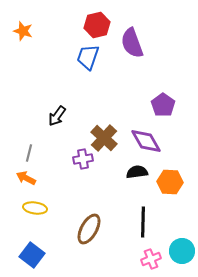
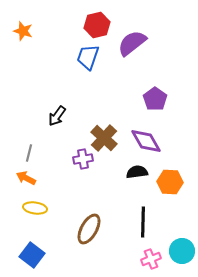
purple semicircle: rotated 72 degrees clockwise
purple pentagon: moved 8 px left, 6 px up
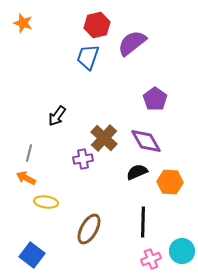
orange star: moved 8 px up
black semicircle: rotated 15 degrees counterclockwise
yellow ellipse: moved 11 px right, 6 px up
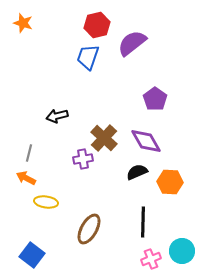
black arrow: rotated 40 degrees clockwise
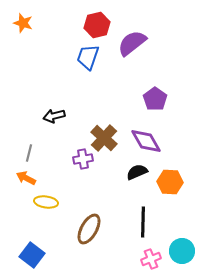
black arrow: moved 3 px left
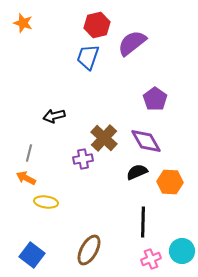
brown ellipse: moved 21 px down
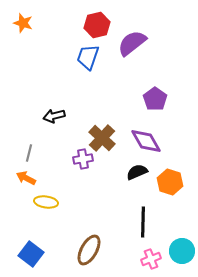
brown cross: moved 2 px left
orange hexagon: rotated 15 degrees clockwise
blue square: moved 1 px left, 1 px up
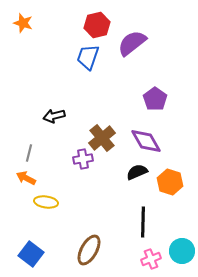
brown cross: rotated 8 degrees clockwise
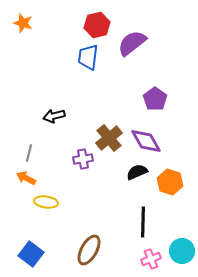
blue trapezoid: rotated 12 degrees counterclockwise
brown cross: moved 7 px right
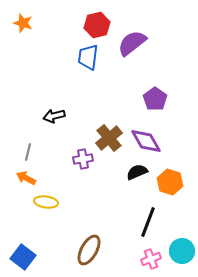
gray line: moved 1 px left, 1 px up
black line: moved 5 px right; rotated 20 degrees clockwise
blue square: moved 8 px left, 3 px down
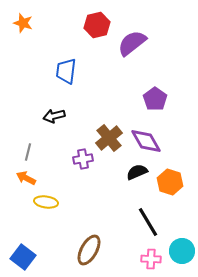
blue trapezoid: moved 22 px left, 14 px down
black line: rotated 52 degrees counterclockwise
pink cross: rotated 24 degrees clockwise
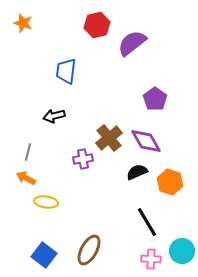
black line: moved 1 px left
blue square: moved 21 px right, 2 px up
